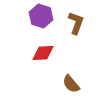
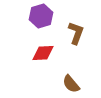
purple hexagon: rotated 25 degrees clockwise
brown L-shape: moved 10 px down
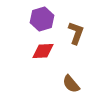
purple hexagon: moved 1 px right, 3 px down
red diamond: moved 2 px up
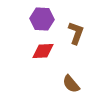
purple hexagon: rotated 20 degrees clockwise
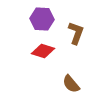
red diamond: rotated 20 degrees clockwise
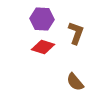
red diamond: moved 4 px up
brown semicircle: moved 4 px right, 2 px up
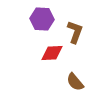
brown L-shape: moved 1 px left, 1 px up
red diamond: moved 9 px right, 6 px down; rotated 20 degrees counterclockwise
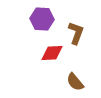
brown L-shape: moved 1 px right, 1 px down
